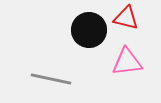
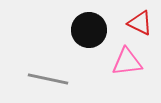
red triangle: moved 14 px right, 5 px down; rotated 12 degrees clockwise
gray line: moved 3 px left
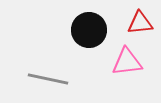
red triangle: rotated 32 degrees counterclockwise
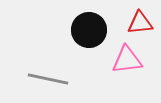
pink triangle: moved 2 px up
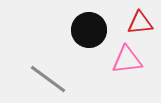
gray line: rotated 24 degrees clockwise
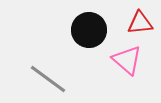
pink triangle: rotated 48 degrees clockwise
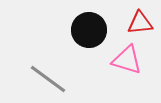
pink triangle: rotated 24 degrees counterclockwise
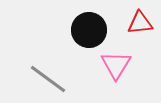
pink triangle: moved 11 px left, 5 px down; rotated 44 degrees clockwise
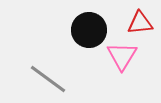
pink triangle: moved 6 px right, 9 px up
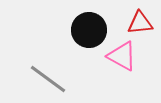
pink triangle: rotated 32 degrees counterclockwise
